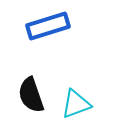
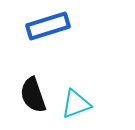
black semicircle: moved 2 px right
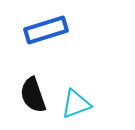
blue rectangle: moved 2 px left, 4 px down
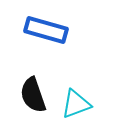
blue rectangle: rotated 33 degrees clockwise
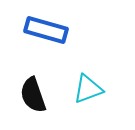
cyan triangle: moved 12 px right, 15 px up
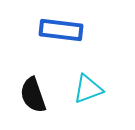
blue rectangle: moved 15 px right; rotated 9 degrees counterclockwise
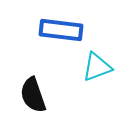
cyan triangle: moved 9 px right, 22 px up
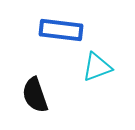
black semicircle: moved 2 px right
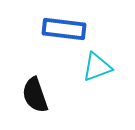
blue rectangle: moved 3 px right, 1 px up
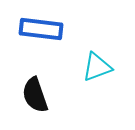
blue rectangle: moved 23 px left
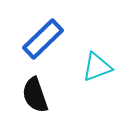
blue rectangle: moved 2 px right, 10 px down; rotated 51 degrees counterclockwise
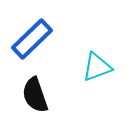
blue rectangle: moved 11 px left
